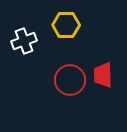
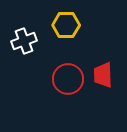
red circle: moved 2 px left, 1 px up
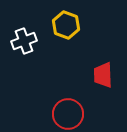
yellow hexagon: rotated 20 degrees clockwise
red circle: moved 35 px down
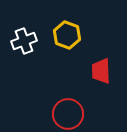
yellow hexagon: moved 1 px right, 10 px down
red trapezoid: moved 2 px left, 4 px up
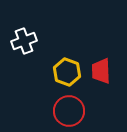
yellow hexagon: moved 37 px down
red circle: moved 1 px right, 3 px up
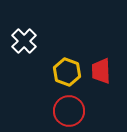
white cross: rotated 25 degrees counterclockwise
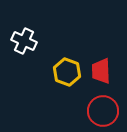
white cross: rotated 20 degrees counterclockwise
red circle: moved 34 px right
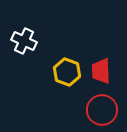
red circle: moved 1 px left, 1 px up
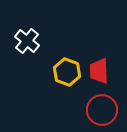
white cross: moved 3 px right; rotated 15 degrees clockwise
red trapezoid: moved 2 px left
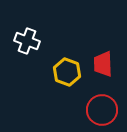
white cross: rotated 20 degrees counterclockwise
red trapezoid: moved 4 px right, 7 px up
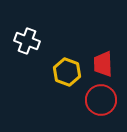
red circle: moved 1 px left, 10 px up
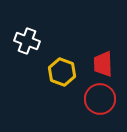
yellow hexagon: moved 5 px left
red circle: moved 1 px left, 1 px up
